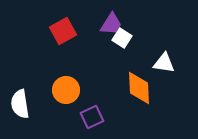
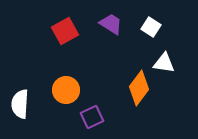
purple trapezoid: rotated 90 degrees counterclockwise
red square: moved 2 px right
white square: moved 29 px right, 11 px up
orange diamond: rotated 40 degrees clockwise
white semicircle: rotated 12 degrees clockwise
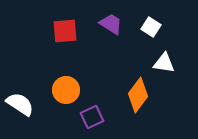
red square: rotated 24 degrees clockwise
orange diamond: moved 1 px left, 7 px down
white semicircle: rotated 120 degrees clockwise
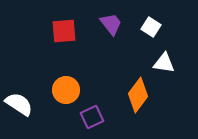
purple trapezoid: rotated 20 degrees clockwise
red square: moved 1 px left
white semicircle: moved 1 px left
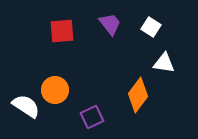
purple trapezoid: moved 1 px left
red square: moved 2 px left
orange circle: moved 11 px left
white semicircle: moved 7 px right, 2 px down
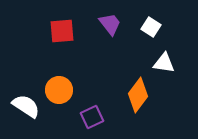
orange circle: moved 4 px right
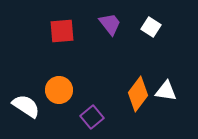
white triangle: moved 2 px right, 28 px down
orange diamond: moved 1 px up
purple square: rotated 15 degrees counterclockwise
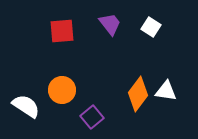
orange circle: moved 3 px right
